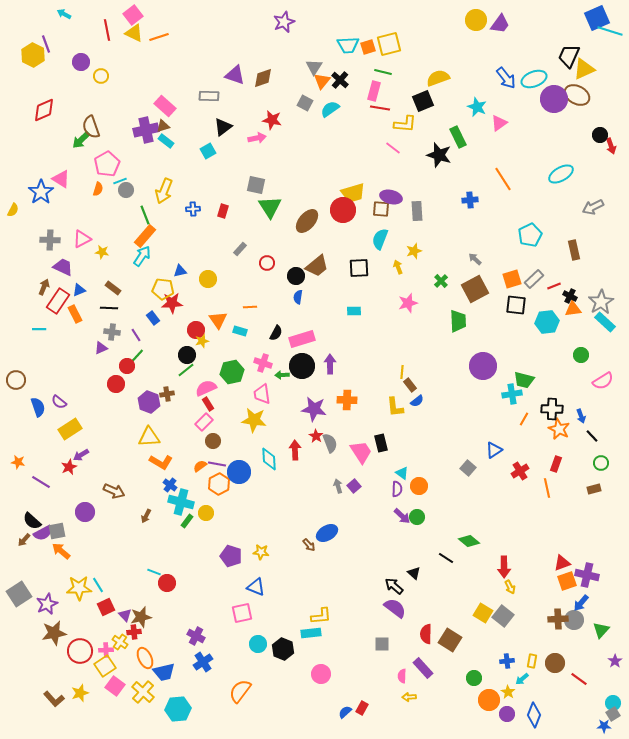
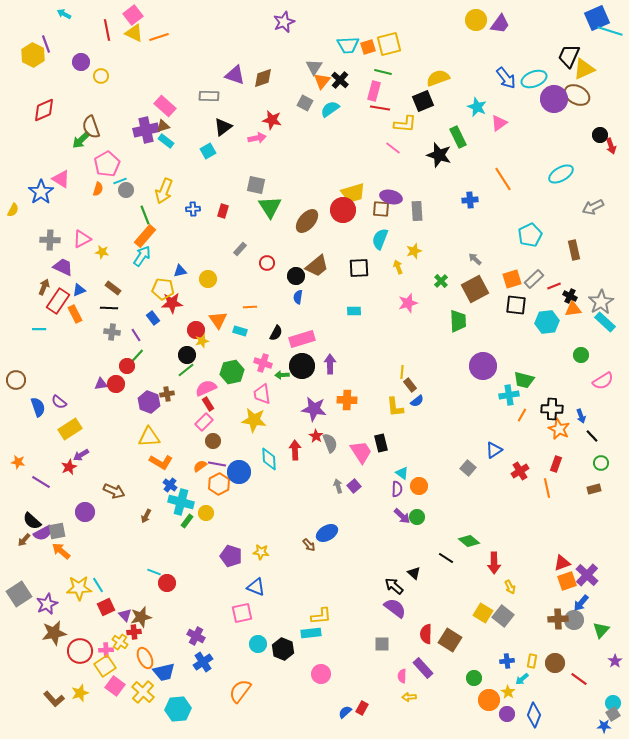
purple triangle at (101, 348): moved 36 px down; rotated 16 degrees clockwise
cyan cross at (512, 394): moved 3 px left, 1 px down
orange line at (524, 419): moved 2 px left, 4 px up
red arrow at (504, 567): moved 10 px left, 4 px up
purple cross at (587, 575): rotated 30 degrees clockwise
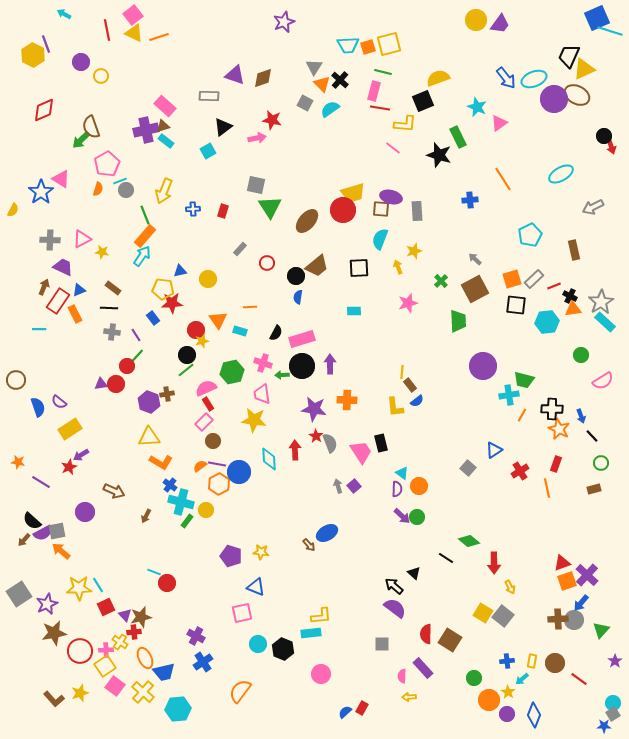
orange triangle at (322, 81): moved 3 px down; rotated 24 degrees counterclockwise
black circle at (600, 135): moved 4 px right, 1 px down
yellow circle at (206, 513): moved 3 px up
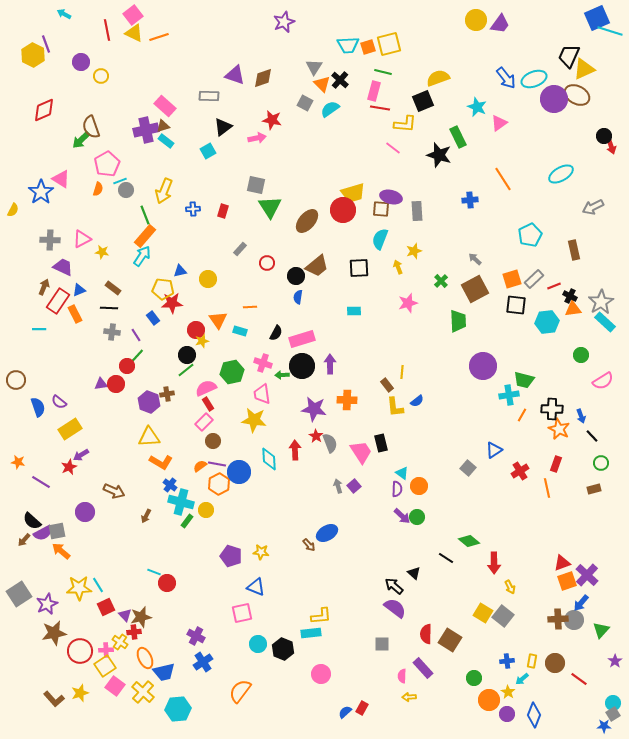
brown rectangle at (410, 385): moved 23 px left
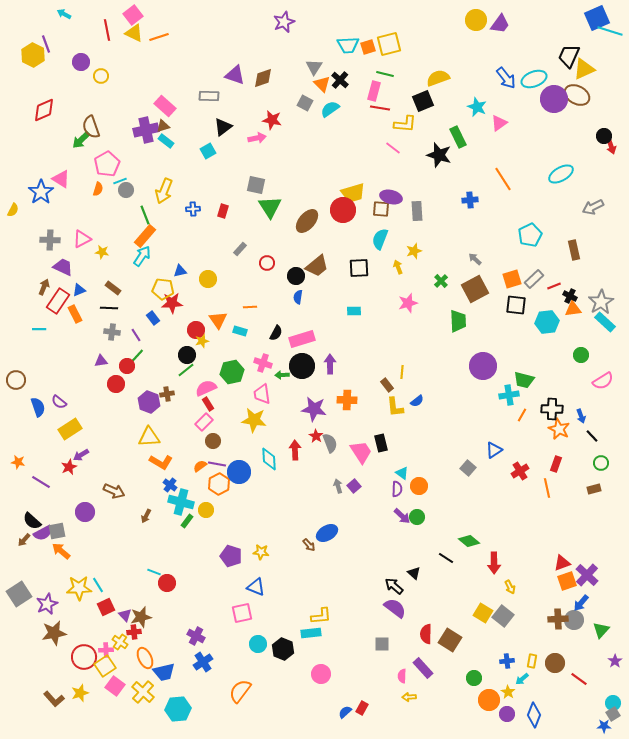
green line at (383, 72): moved 2 px right, 2 px down
purple triangle at (101, 384): moved 23 px up
red circle at (80, 651): moved 4 px right, 6 px down
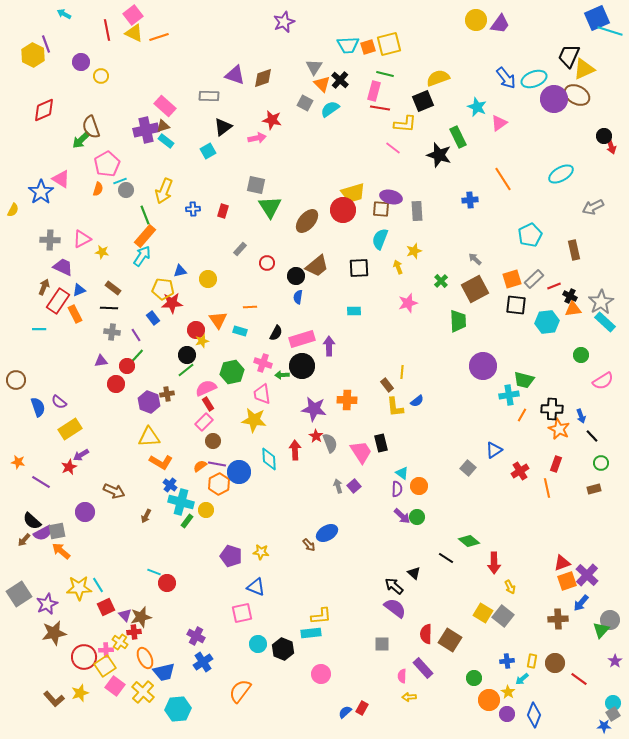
purple arrow at (330, 364): moved 1 px left, 18 px up
gray circle at (574, 620): moved 36 px right
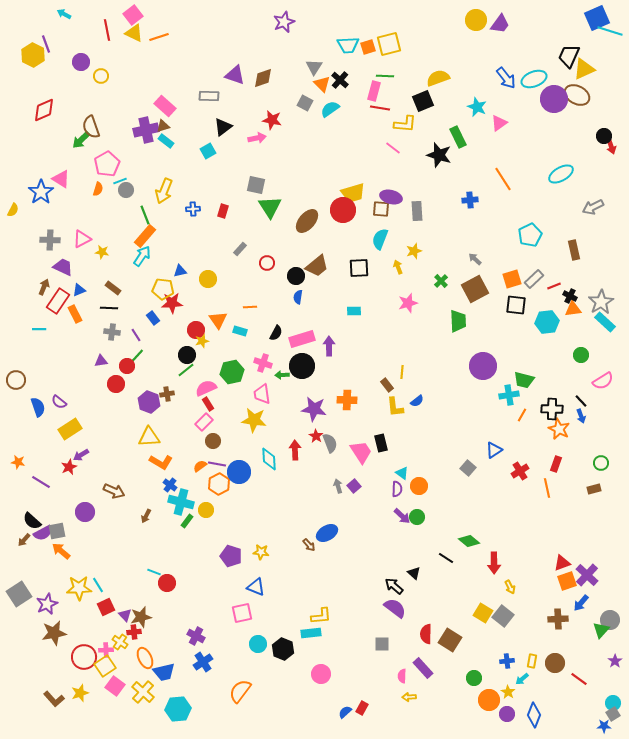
green line at (385, 74): moved 2 px down; rotated 12 degrees counterclockwise
black line at (592, 436): moved 11 px left, 35 px up
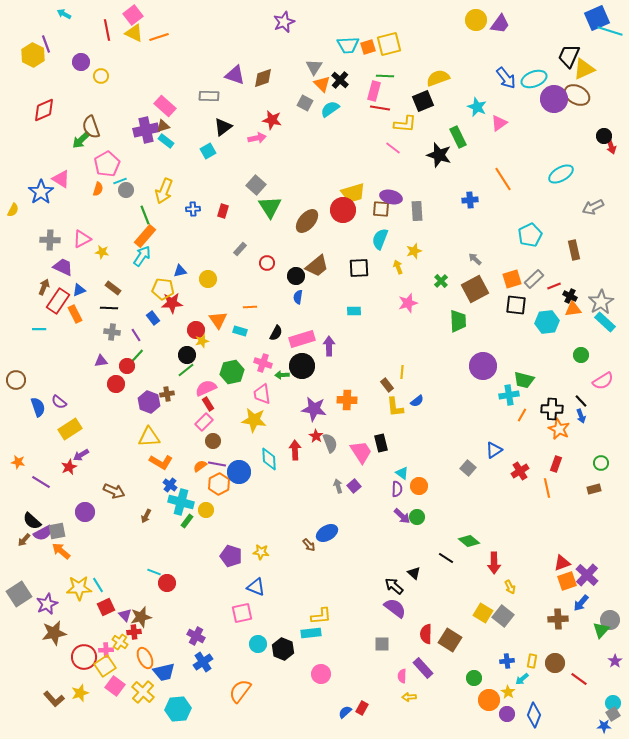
gray square at (256, 185): rotated 30 degrees clockwise
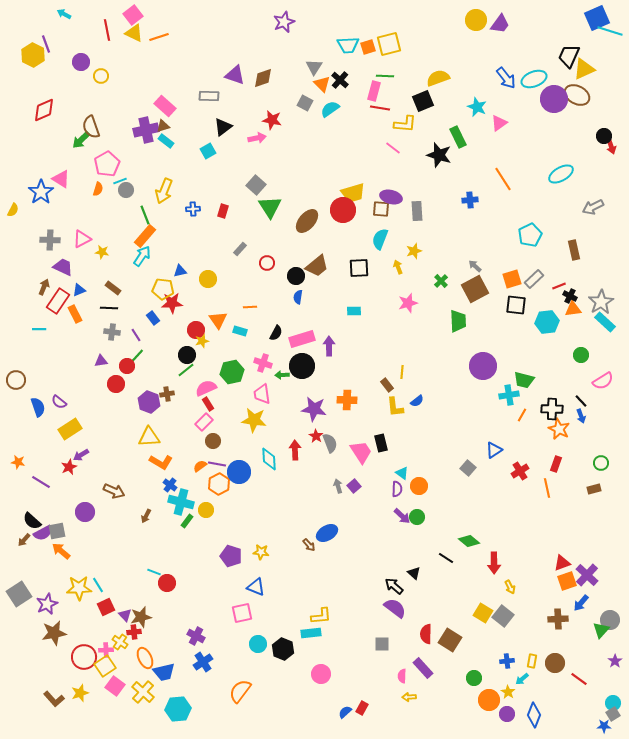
gray arrow at (475, 259): moved 7 px down
red line at (554, 286): moved 5 px right
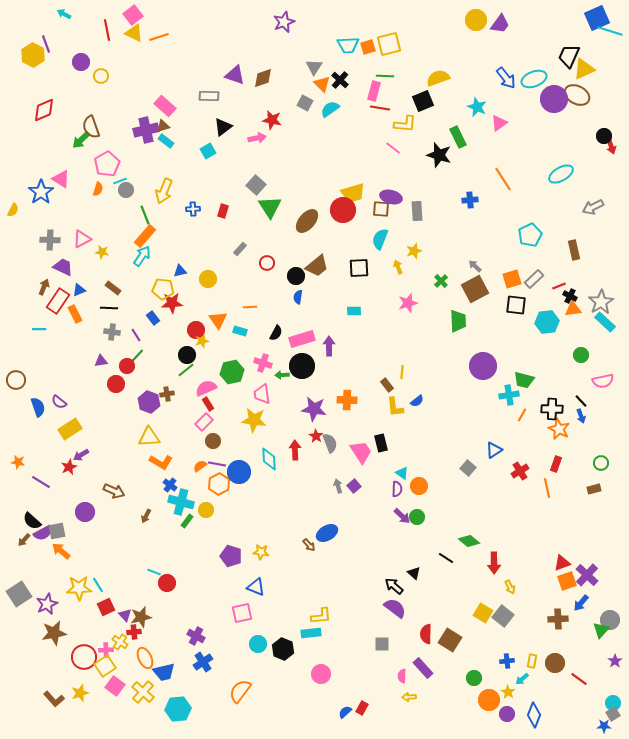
pink semicircle at (603, 381): rotated 20 degrees clockwise
